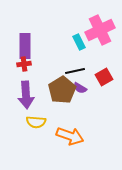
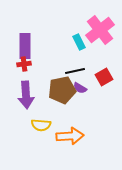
pink cross: rotated 12 degrees counterclockwise
brown pentagon: rotated 20 degrees clockwise
yellow semicircle: moved 5 px right, 3 px down
orange arrow: rotated 24 degrees counterclockwise
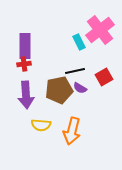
brown pentagon: moved 3 px left
orange arrow: moved 2 px right, 5 px up; rotated 108 degrees clockwise
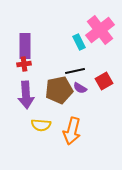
red square: moved 4 px down
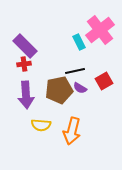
purple rectangle: rotated 45 degrees counterclockwise
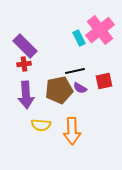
cyan rectangle: moved 4 px up
red square: rotated 18 degrees clockwise
orange arrow: rotated 16 degrees counterclockwise
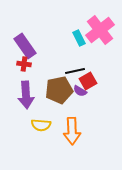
purple rectangle: rotated 10 degrees clockwise
red cross: rotated 16 degrees clockwise
red square: moved 16 px left; rotated 18 degrees counterclockwise
purple semicircle: moved 3 px down
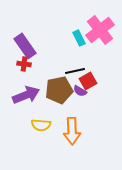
purple arrow: rotated 108 degrees counterclockwise
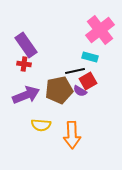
cyan rectangle: moved 11 px right, 19 px down; rotated 49 degrees counterclockwise
purple rectangle: moved 1 px right, 1 px up
orange arrow: moved 4 px down
